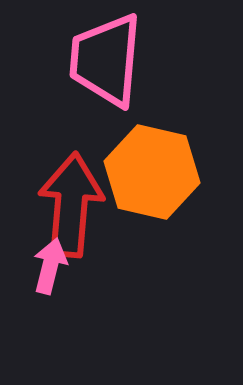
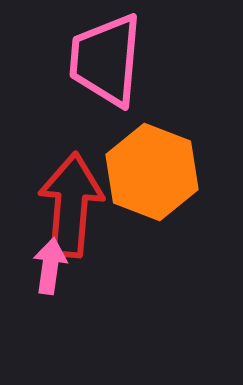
orange hexagon: rotated 8 degrees clockwise
pink arrow: rotated 6 degrees counterclockwise
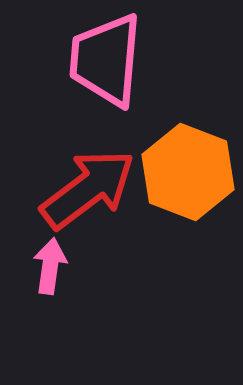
orange hexagon: moved 36 px right
red arrow: moved 17 px right, 16 px up; rotated 48 degrees clockwise
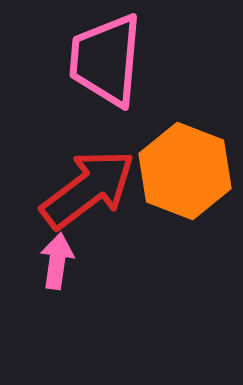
orange hexagon: moved 3 px left, 1 px up
pink arrow: moved 7 px right, 5 px up
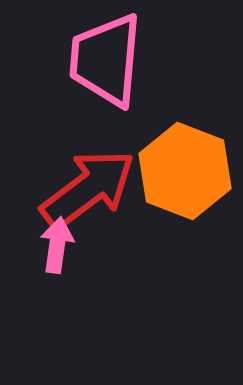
pink arrow: moved 16 px up
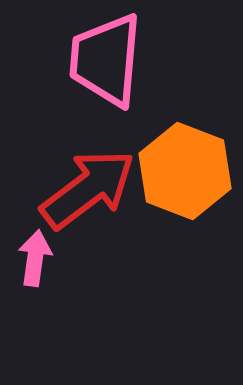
pink arrow: moved 22 px left, 13 px down
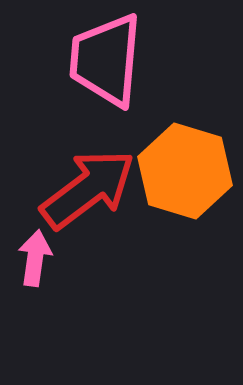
orange hexagon: rotated 4 degrees counterclockwise
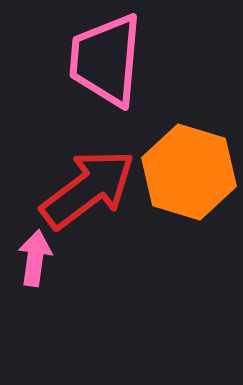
orange hexagon: moved 4 px right, 1 px down
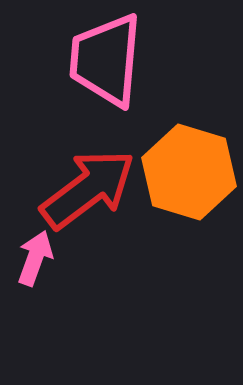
pink arrow: rotated 12 degrees clockwise
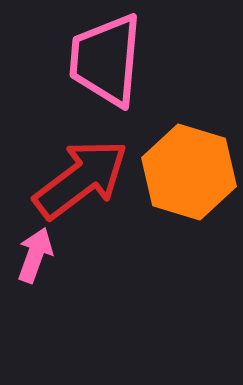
red arrow: moved 7 px left, 10 px up
pink arrow: moved 3 px up
